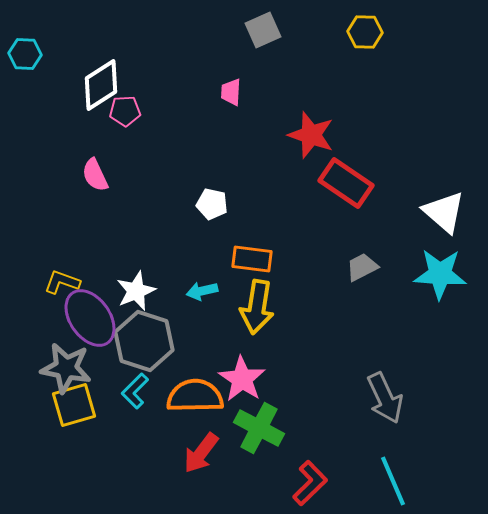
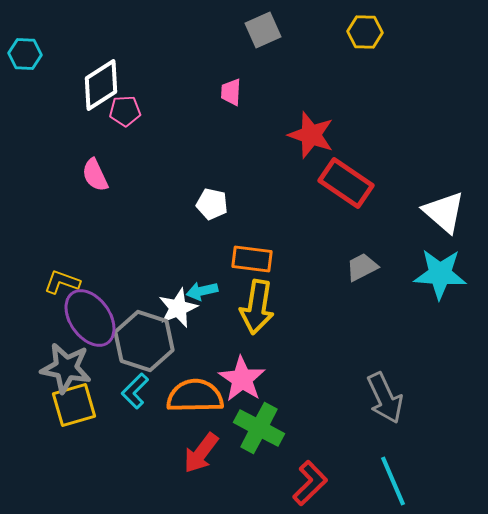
white star: moved 42 px right, 17 px down
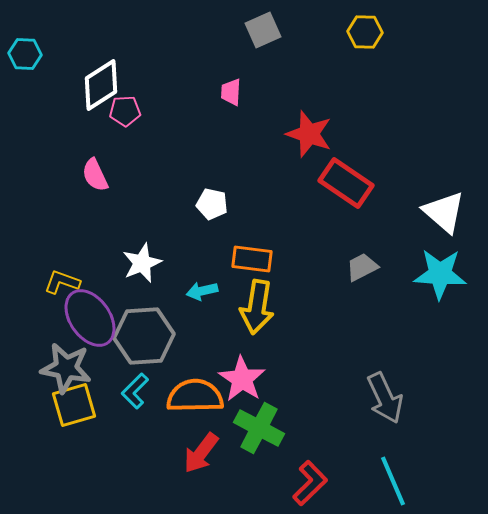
red star: moved 2 px left, 1 px up
white star: moved 36 px left, 45 px up
gray hexagon: moved 5 px up; rotated 22 degrees counterclockwise
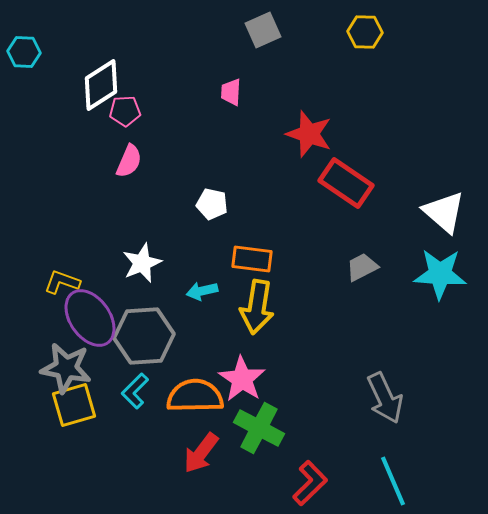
cyan hexagon: moved 1 px left, 2 px up
pink semicircle: moved 34 px right, 14 px up; rotated 132 degrees counterclockwise
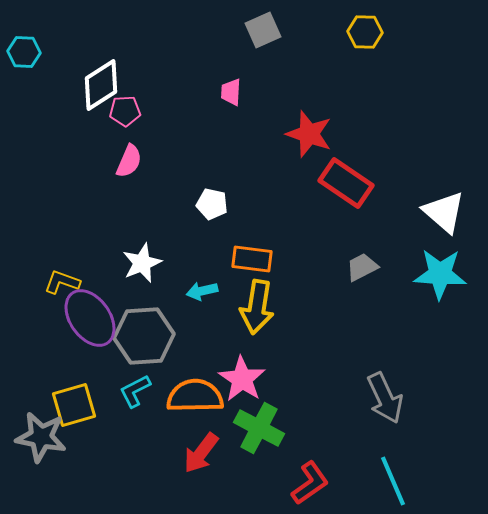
gray star: moved 25 px left, 69 px down
cyan L-shape: rotated 18 degrees clockwise
red L-shape: rotated 9 degrees clockwise
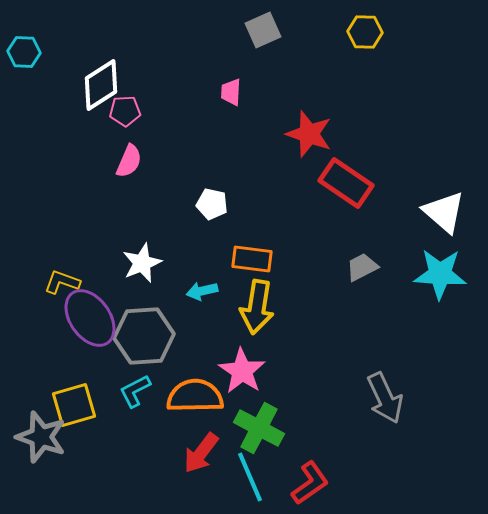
pink star: moved 8 px up
gray star: rotated 9 degrees clockwise
cyan line: moved 143 px left, 4 px up
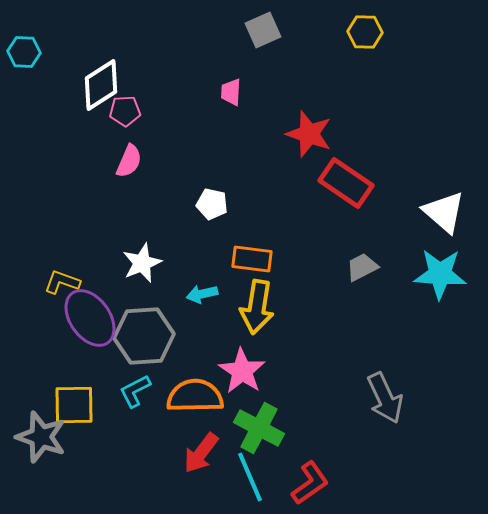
cyan arrow: moved 3 px down
yellow square: rotated 15 degrees clockwise
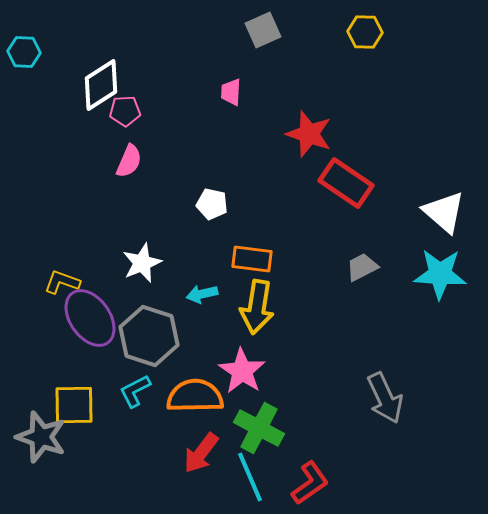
gray hexagon: moved 5 px right; rotated 22 degrees clockwise
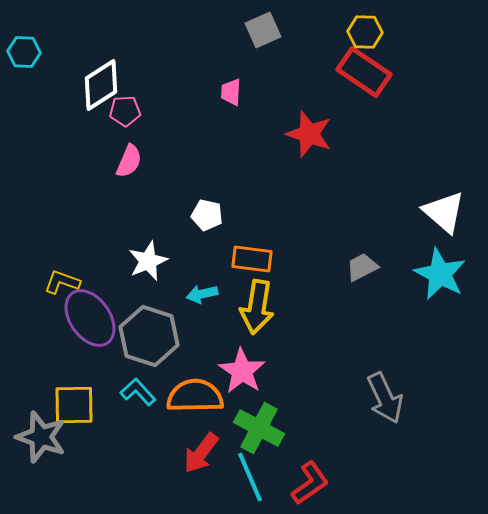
red rectangle: moved 18 px right, 111 px up
white pentagon: moved 5 px left, 11 px down
white star: moved 6 px right, 2 px up
cyan star: rotated 24 degrees clockwise
cyan L-shape: moved 3 px right, 1 px down; rotated 75 degrees clockwise
